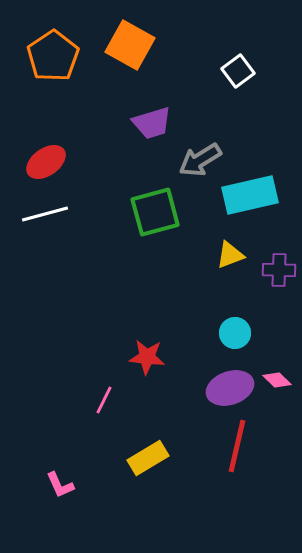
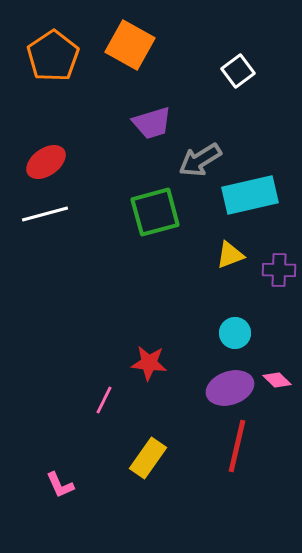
red star: moved 2 px right, 6 px down
yellow rectangle: rotated 24 degrees counterclockwise
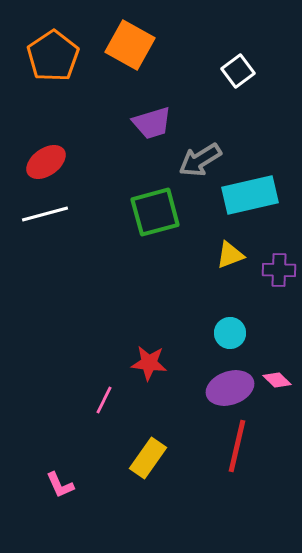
cyan circle: moved 5 px left
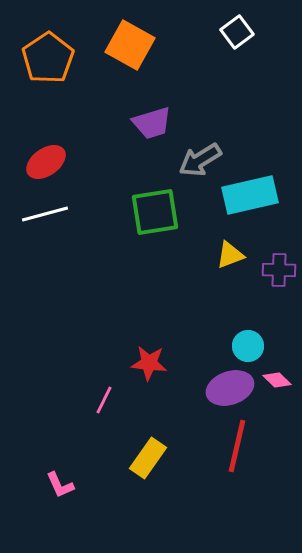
orange pentagon: moved 5 px left, 2 px down
white square: moved 1 px left, 39 px up
green square: rotated 6 degrees clockwise
cyan circle: moved 18 px right, 13 px down
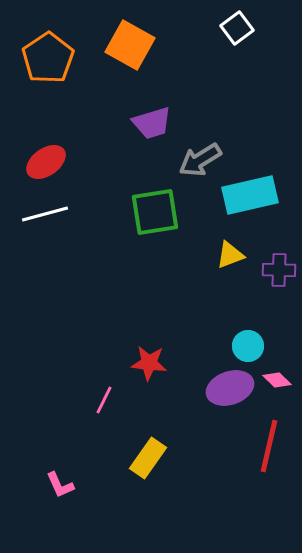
white square: moved 4 px up
red line: moved 32 px right
